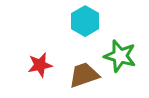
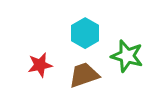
cyan hexagon: moved 12 px down
green star: moved 7 px right
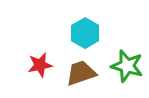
green star: moved 10 px down
brown trapezoid: moved 3 px left, 2 px up
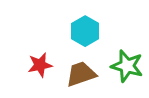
cyan hexagon: moved 2 px up
brown trapezoid: moved 1 px down
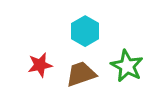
green star: rotated 12 degrees clockwise
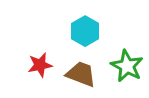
brown trapezoid: rotated 40 degrees clockwise
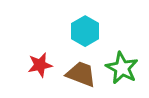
green star: moved 5 px left, 2 px down
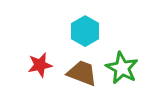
brown trapezoid: moved 1 px right, 1 px up
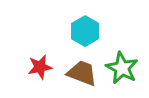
red star: moved 2 px down
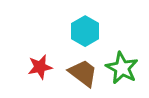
brown trapezoid: moved 1 px right; rotated 16 degrees clockwise
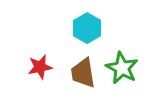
cyan hexagon: moved 2 px right, 3 px up
brown trapezoid: rotated 136 degrees counterclockwise
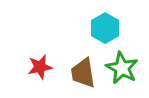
cyan hexagon: moved 18 px right
